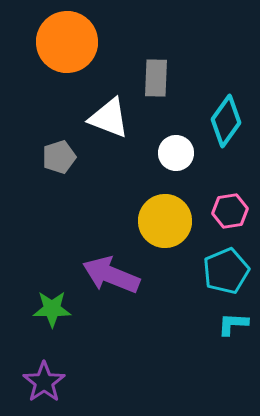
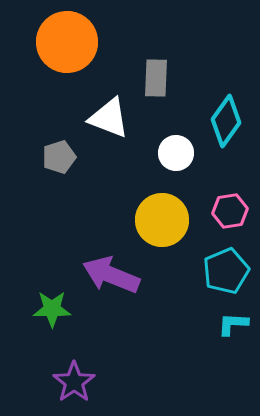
yellow circle: moved 3 px left, 1 px up
purple star: moved 30 px right
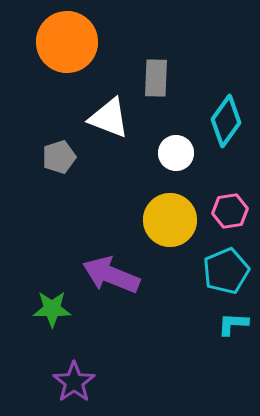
yellow circle: moved 8 px right
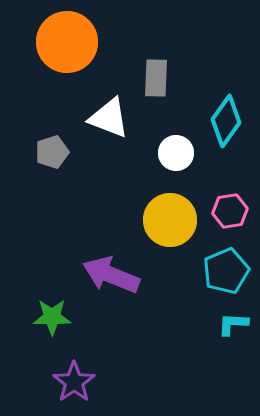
gray pentagon: moved 7 px left, 5 px up
green star: moved 8 px down
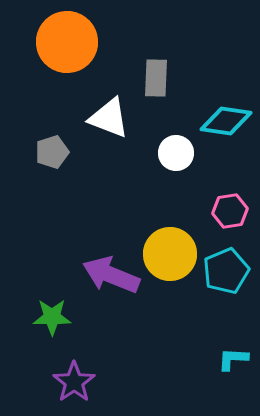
cyan diamond: rotated 63 degrees clockwise
yellow circle: moved 34 px down
cyan L-shape: moved 35 px down
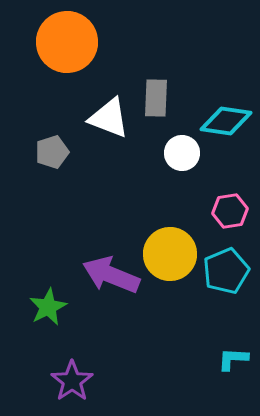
gray rectangle: moved 20 px down
white circle: moved 6 px right
green star: moved 4 px left, 10 px up; rotated 27 degrees counterclockwise
purple star: moved 2 px left, 1 px up
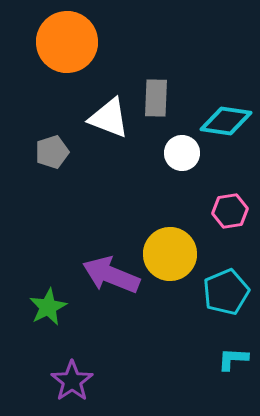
cyan pentagon: moved 21 px down
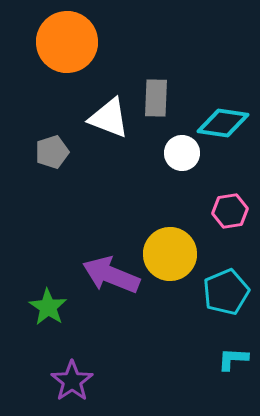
cyan diamond: moved 3 px left, 2 px down
green star: rotated 12 degrees counterclockwise
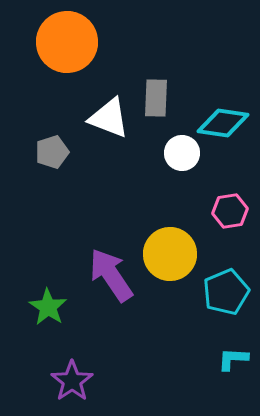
purple arrow: rotated 34 degrees clockwise
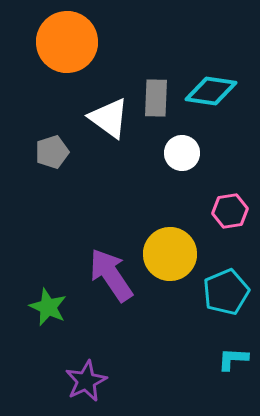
white triangle: rotated 15 degrees clockwise
cyan diamond: moved 12 px left, 32 px up
green star: rotated 9 degrees counterclockwise
purple star: moved 14 px right; rotated 9 degrees clockwise
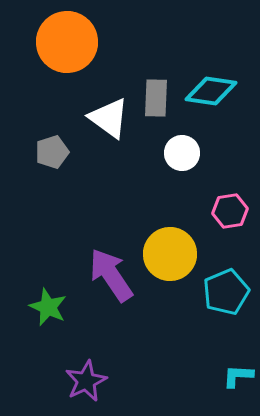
cyan L-shape: moved 5 px right, 17 px down
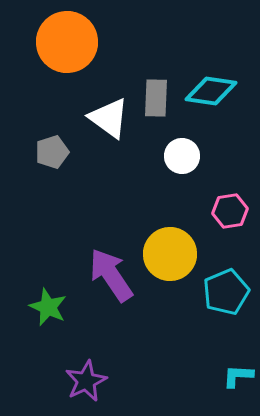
white circle: moved 3 px down
